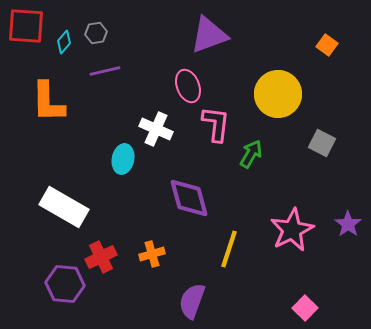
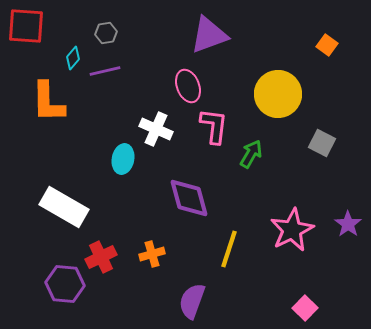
gray hexagon: moved 10 px right
cyan diamond: moved 9 px right, 16 px down
pink L-shape: moved 2 px left, 2 px down
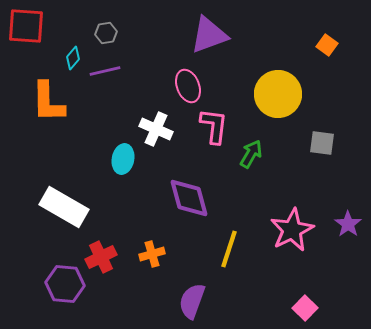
gray square: rotated 20 degrees counterclockwise
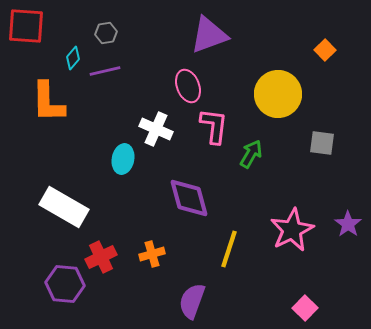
orange square: moved 2 px left, 5 px down; rotated 10 degrees clockwise
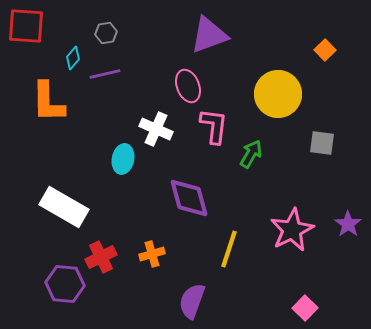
purple line: moved 3 px down
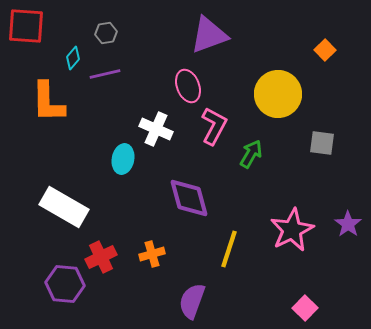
pink L-shape: rotated 21 degrees clockwise
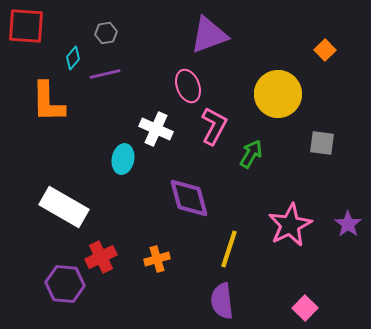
pink star: moved 2 px left, 5 px up
orange cross: moved 5 px right, 5 px down
purple semicircle: moved 30 px right; rotated 27 degrees counterclockwise
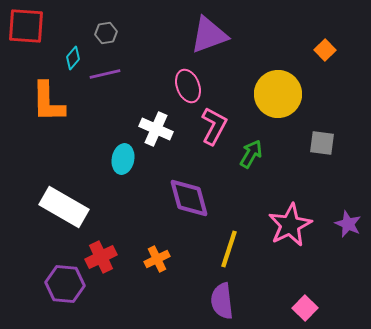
purple star: rotated 12 degrees counterclockwise
orange cross: rotated 10 degrees counterclockwise
